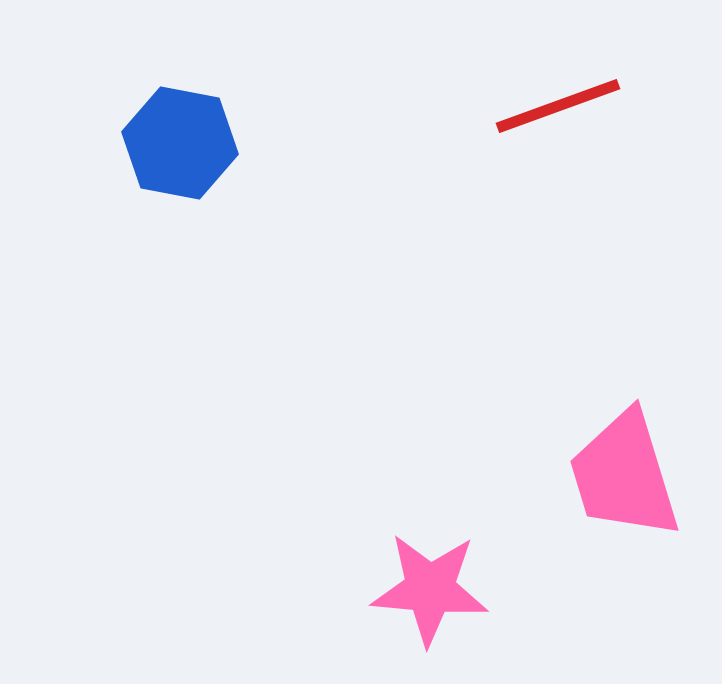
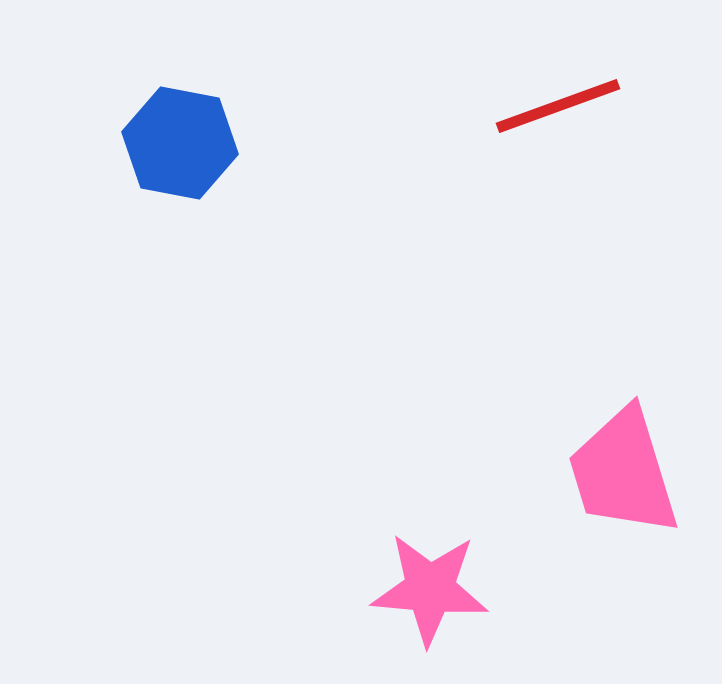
pink trapezoid: moved 1 px left, 3 px up
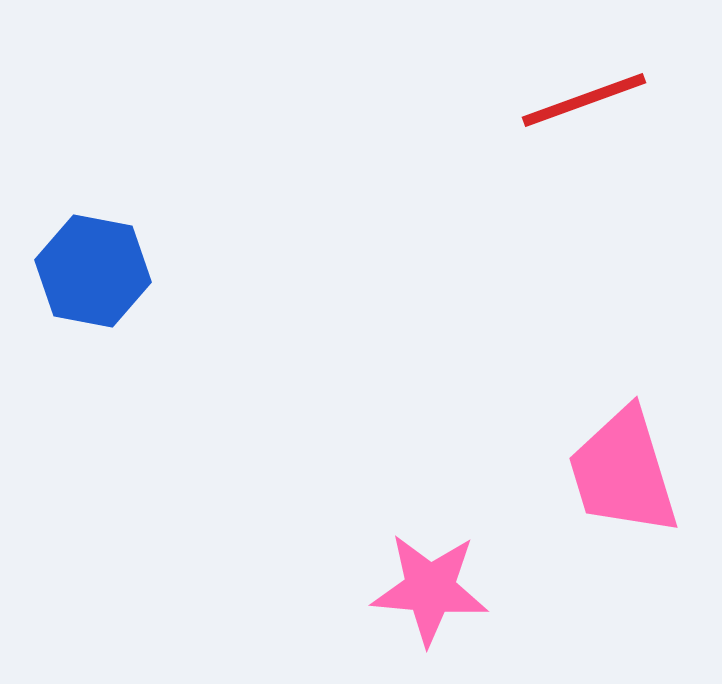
red line: moved 26 px right, 6 px up
blue hexagon: moved 87 px left, 128 px down
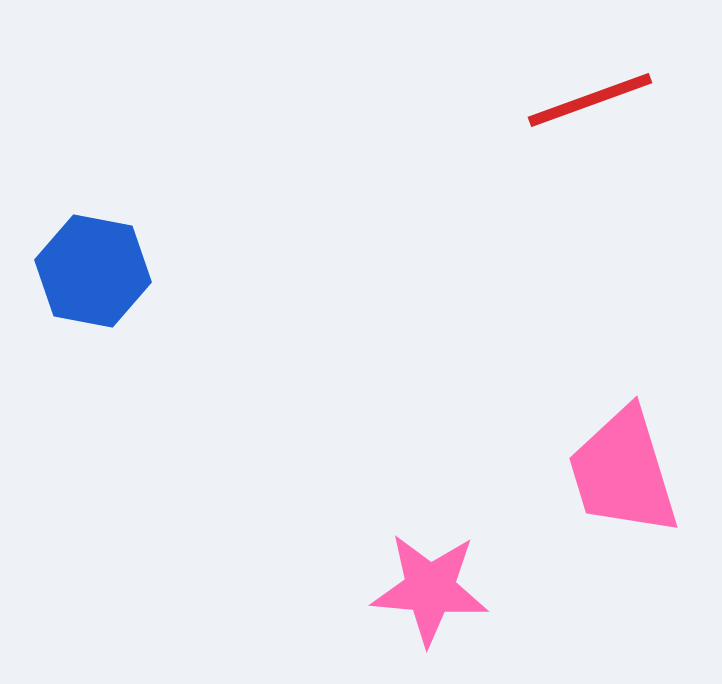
red line: moved 6 px right
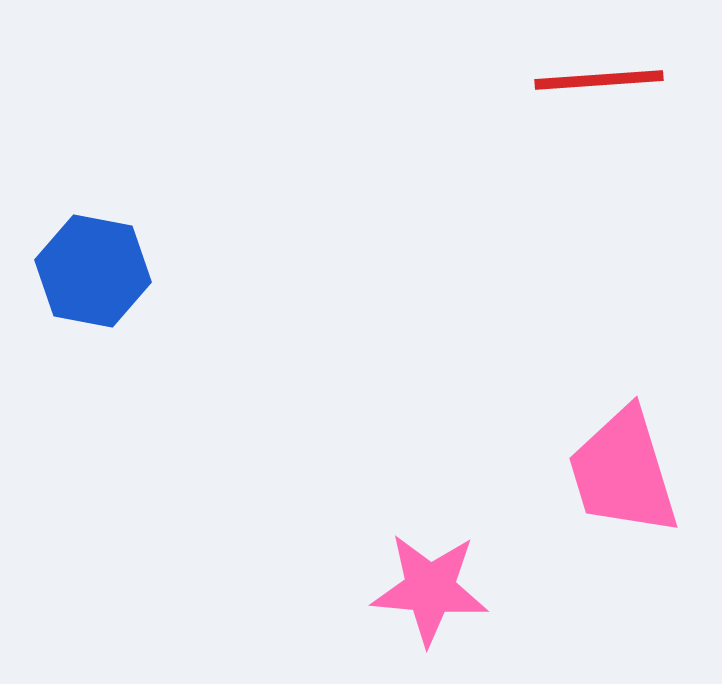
red line: moved 9 px right, 20 px up; rotated 16 degrees clockwise
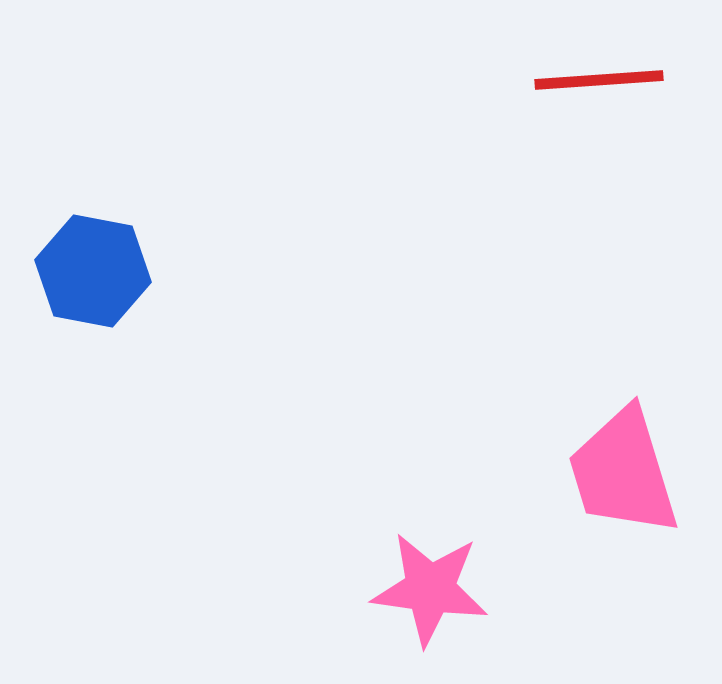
pink star: rotated 3 degrees clockwise
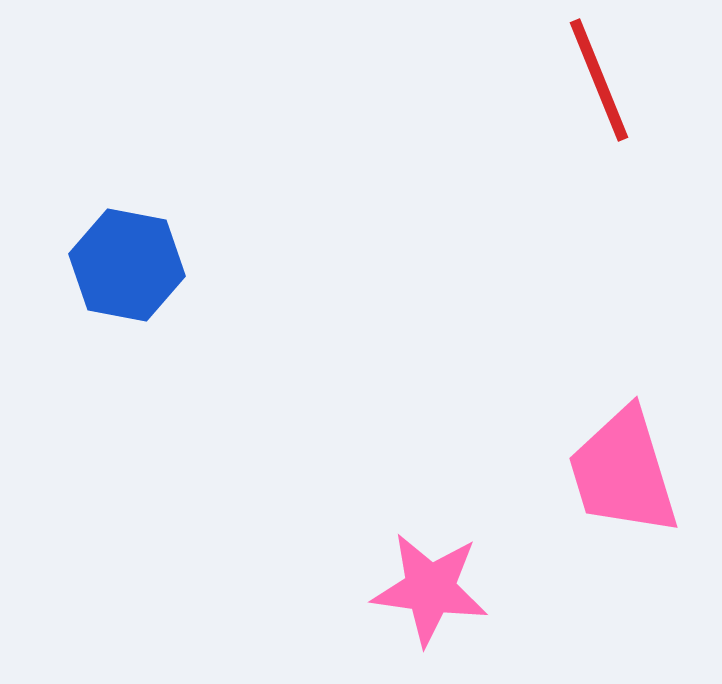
red line: rotated 72 degrees clockwise
blue hexagon: moved 34 px right, 6 px up
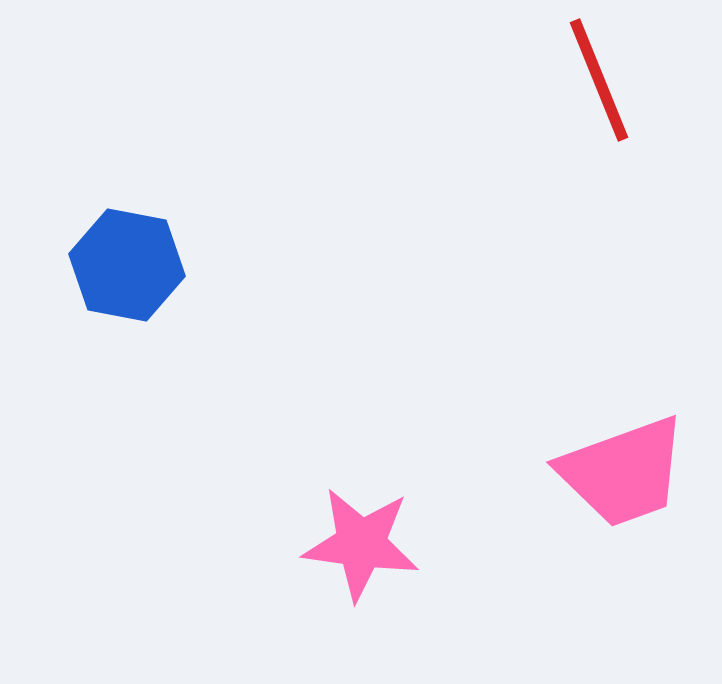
pink trapezoid: rotated 93 degrees counterclockwise
pink star: moved 69 px left, 45 px up
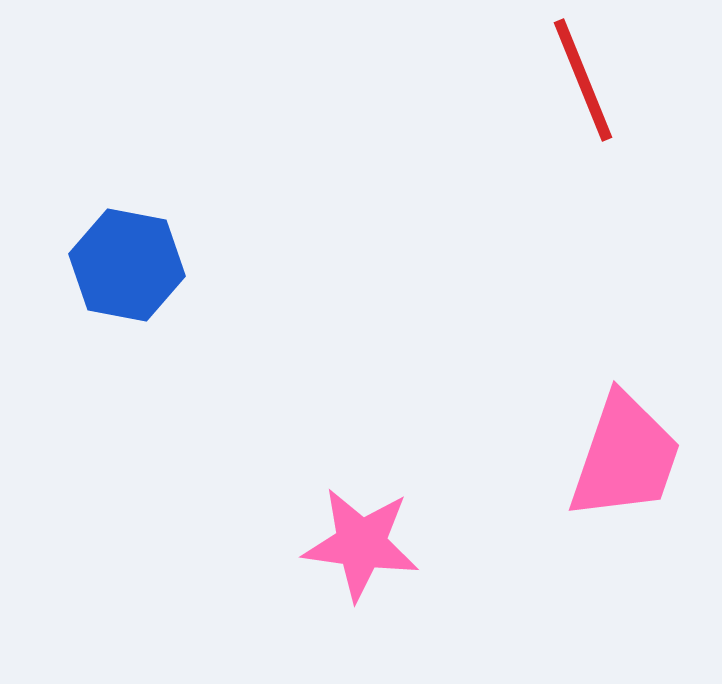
red line: moved 16 px left
pink trapezoid: moved 2 px right, 15 px up; rotated 51 degrees counterclockwise
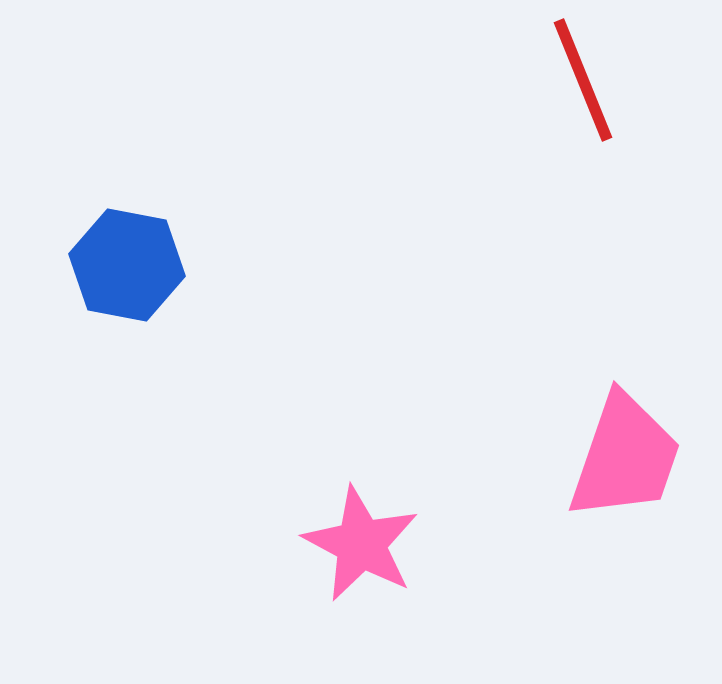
pink star: rotated 20 degrees clockwise
